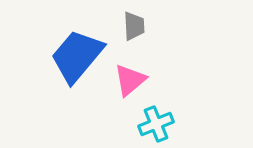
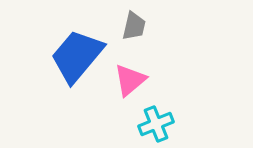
gray trapezoid: rotated 16 degrees clockwise
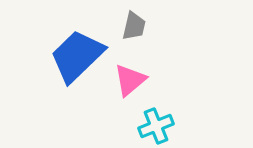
blue trapezoid: rotated 6 degrees clockwise
cyan cross: moved 2 px down
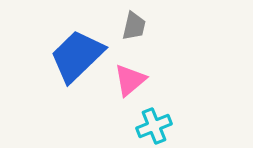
cyan cross: moved 2 px left
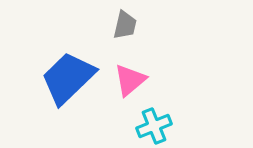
gray trapezoid: moved 9 px left, 1 px up
blue trapezoid: moved 9 px left, 22 px down
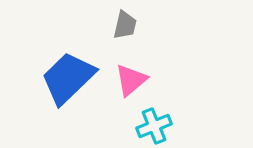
pink triangle: moved 1 px right
